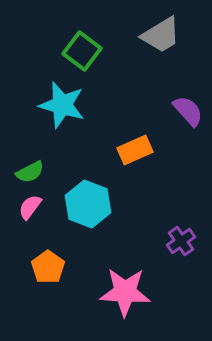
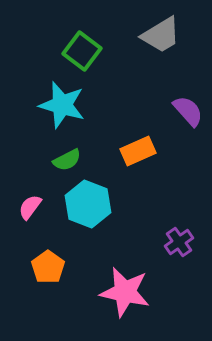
orange rectangle: moved 3 px right, 1 px down
green semicircle: moved 37 px right, 12 px up
purple cross: moved 2 px left, 1 px down
pink star: rotated 9 degrees clockwise
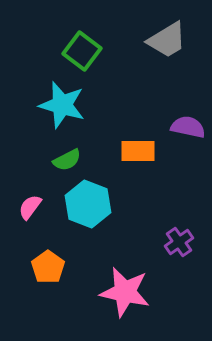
gray trapezoid: moved 6 px right, 5 px down
purple semicircle: moved 16 px down; rotated 36 degrees counterclockwise
orange rectangle: rotated 24 degrees clockwise
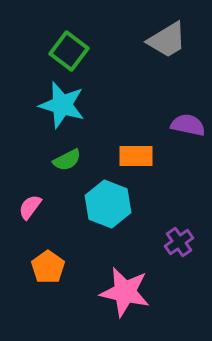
green square: moved 13 px left
purple semicircle: moved 2 px up
orange rectangle: moved 2 px left, 5 px down
cyan hexagon: moved 20 px right
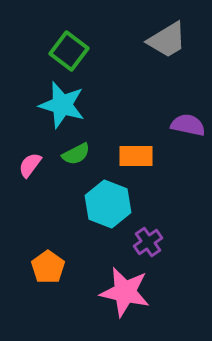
green semicircle: moved 9 px right, 6 px up
pink semicircle: moved 42 px up
purple cross: moved 31 px left
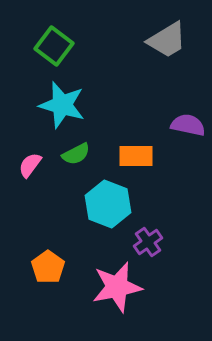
green square: moved 15 px left, 5 px up
pink star: moved 8 px left, 5 px up; rotated 24 degrees counterclockwise
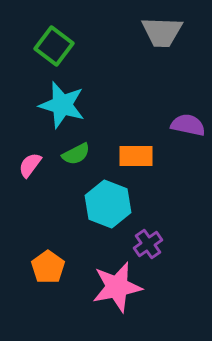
gray trapezoid: moved 5 px left, 8 px up; rotated 33 degrees clockwise
purple cross: moved 2 px down
